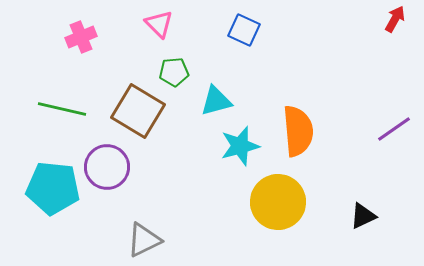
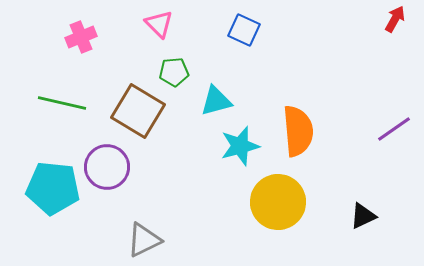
green line: moved 6 px up
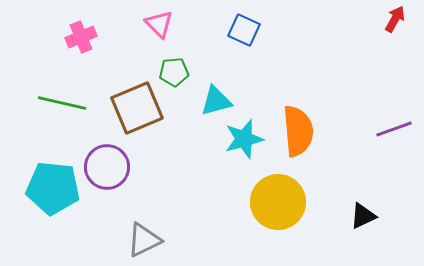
brown square: moved 1 px left, 3 px up; rotated 36 degrees clockwise
purple line: rotated 15 degrees clockwise
cyan star: moved 4 px right, 7 px up
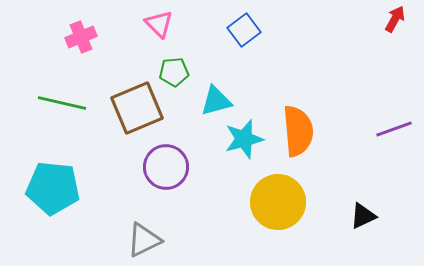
blue square: rotated 28 degrees clockwise
purple circle: moved 59 px right
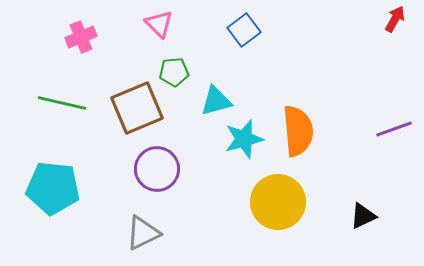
purple circle: moved 9 px left, 2 px down
gray triangle: moved 1 px left, 7 px up
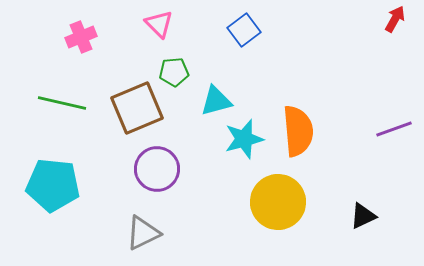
cyan pentagon: moved 3 px up
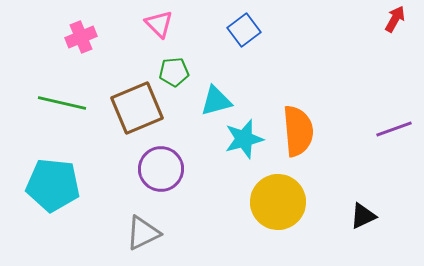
purple circle: moved 4 px right
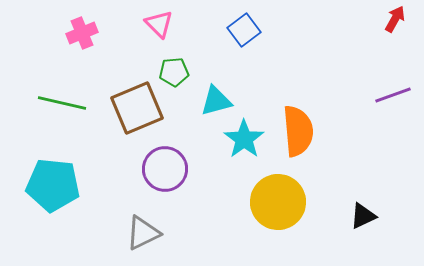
pink cross: moved 1 px right, 4 px up
purple line: moved 1 px left, 34 px up
cyan star: rotated 21 degrees counterclockwise
purple circle: moved 4 px right
